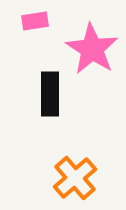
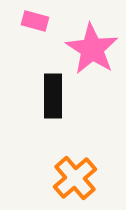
pink rectangle: rotated 24 degrees clockwise
black rectangle: moved 3 px right, 2 px down
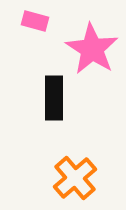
black rectangle: moved 1 px right, 2 px down
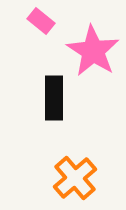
pink rectangle: moved 6 px right; rotated 24 degrees clockwise
pink star: moved 1 px right, 2 px down
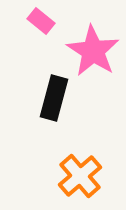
black rectangle: rotated 15 degrees clockwise
orange cross: moved 5 px right, 2 px up
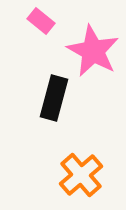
pink star: rotated 4 degrees counterclockwise
orange cross: moved 1 px right, 1 px up
